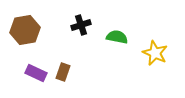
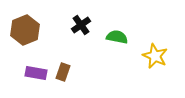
black cross: rotated 18 degrees counterclockwise
brown hexagon: rotated 12 degrees counterclockwise
yellow star: moved 3 px down
purple rectangle: rotated 15 degrees counterclockwise
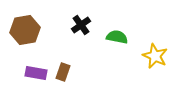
brown hexagon: rotated 12 degrees clockwise
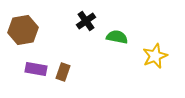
black cross: moved 5 px right, 4 px up
brown hexagon: moved 2 px left
yellow star: rotated 25 degrees clockwise
purple rectangle: moved 4 px up
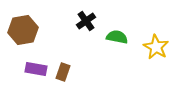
yellow star: moved 1 px right, 9 px up; rotated 20 degrees counterclockwise
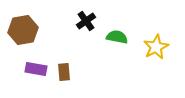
yellow star: rotated 15 degrees clockwise
brown rectangle: moved 1 px right; rotated 24 degrees counterclockwise
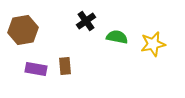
yellow star: moved 3 px left, 3 px up; rotated 15 degrees clockwise
brown rectangle: moved 1 px right, 6 px up
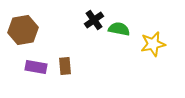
black cross: moved 8 px right, 1 px up
green semicircle: moved 2 px right, 8 px up
purple rectangle: moved 2 px up
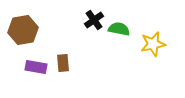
brown rectangle: moved 2 px left, 3 px up
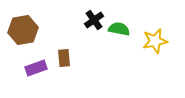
yellow star: moved 2 px right, 3 px up
brown rectangle: moved 1 px right, 5 px up
purple rectangle: moved 1 px down; rotated 30 degrees counterclockwise
